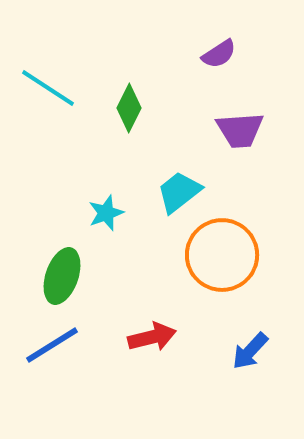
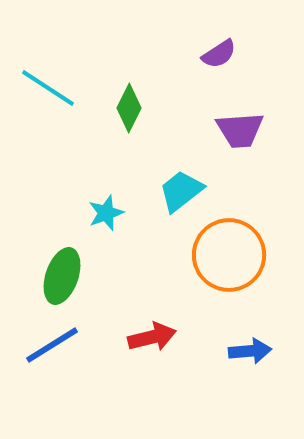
cyan trapezoid: moved 2 px right, 1 px up
orange circle: moved 7 px right
blue arrow: rotated 138 degrees counterclockwise
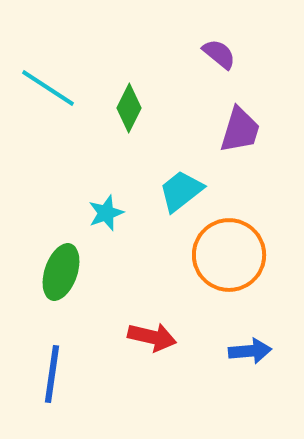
purple semicircle: rotated 108 degrees counterclockwise
purple trapezoid: rotated 69 degrees counterclockwise
green ellipse: moved 1 px left, 4 px up
red arrow: rotated 27 degrees clockwise
blue line: moved 29 px down; rotated 50 degrees counterclockwise
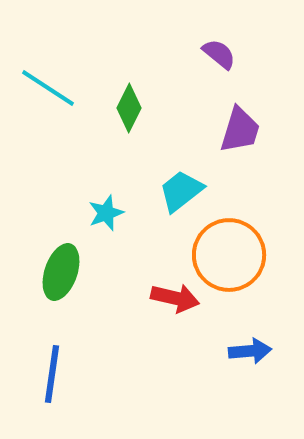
red arrow: moved 23 px right, 39 px up
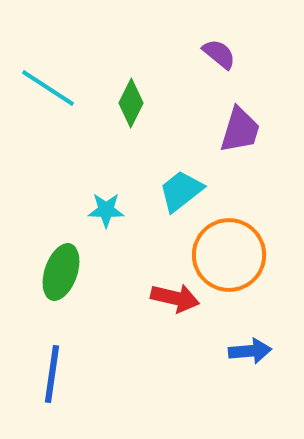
green diamond: moved 2 px right, 5 px up
cyan star: moved 3 px up; rotated 21 degrees clockwise
